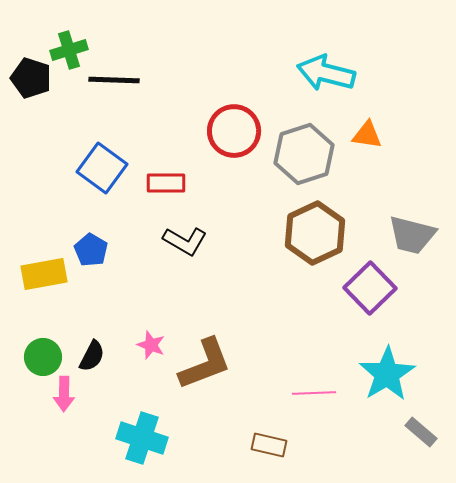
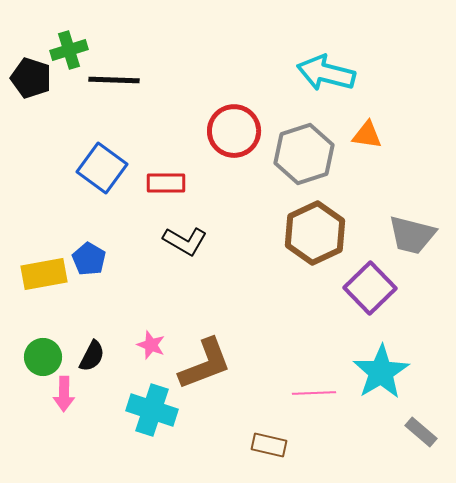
blue pentagon: moved 2 px left, 9 px down
cyan star: moved 6 px left, 2 px up
cyan cross: moved 10 px right, 28 px up
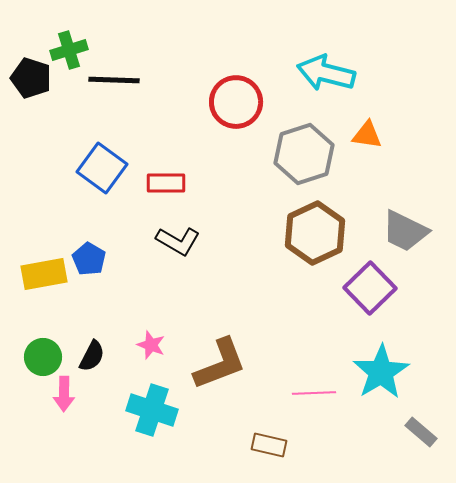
red circle: moved 2 px right, 29 px up
gray trapezoid: moved 7 px left, 4 px up; rotated 12 degrees clockwise
black L-shape: moved 7 px left
brown L-shape: moved 15 px right
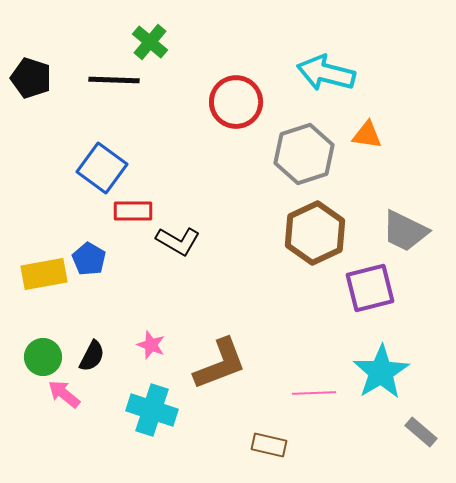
green cross: moved 81 px right, 8 px up; rotated 33 degrees counterclockwise
red rectangle: moved 33 px left, 28 px down
purple square: rotated 30 degrees clockwise
pink arrow: rotated 128 degrees clockwise
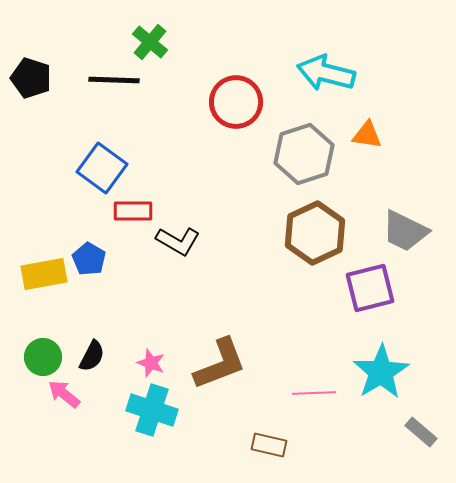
pink star: moved 18 px down
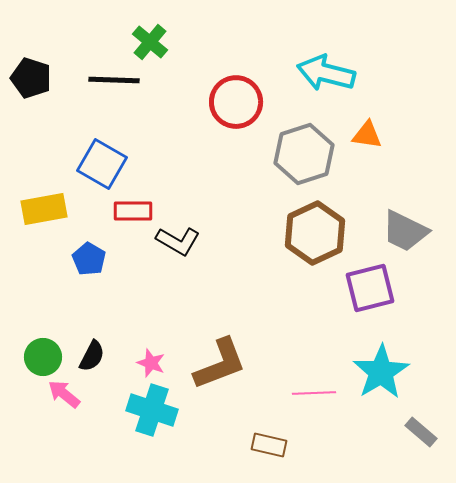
blue square: moved 4 px up; rotated 6 degrees counterclockwise
yellow rectangle: moved 65 px up
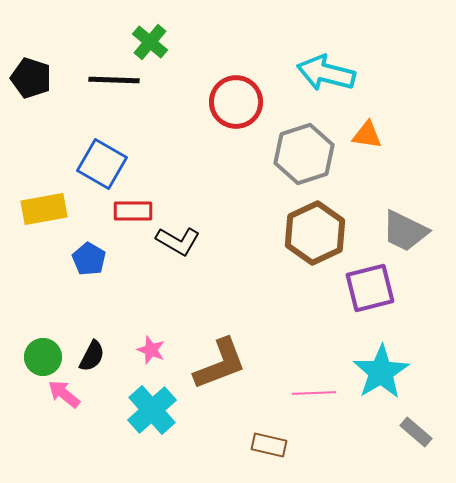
pink star: moved 13 px up
cyan cross: rotated 30 degrees clockwise
gray rectangle: moved 5 px left
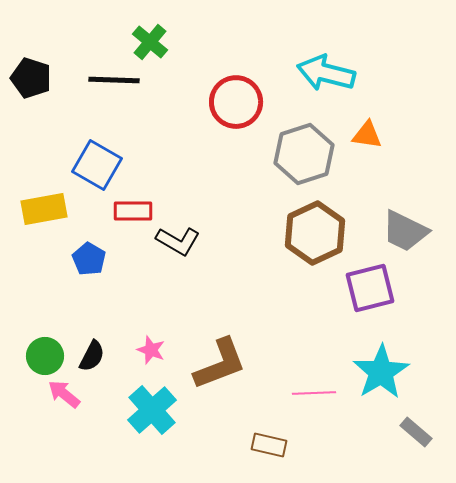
blue square: moved 5 px left, 1 px down
green circle: moved 2 px right, 1 px up
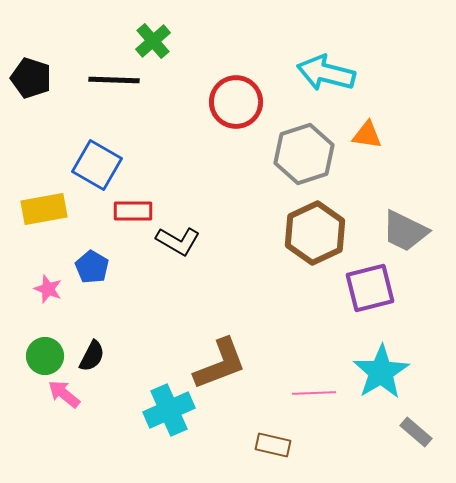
green cross: moved 3 px right, 1 px up; rotated 9 degrees clockwise
blue pentagon: moved 3 px right, 8 px down
pink star: moved 103 px left, 61 px up
cyan cross: moved 17 px right; rotated 18 degrees clockwise
brown rectangle: moved 4 px right
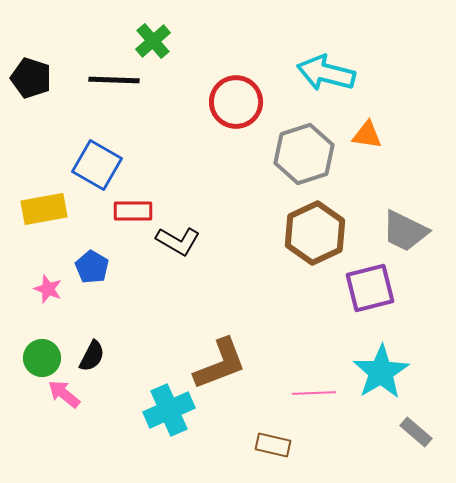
green circle: moved 3 px left, 2 px down
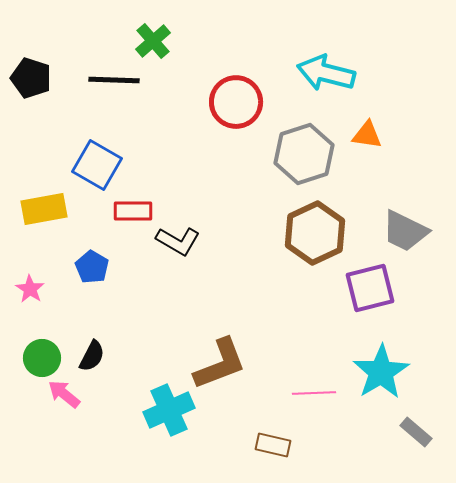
pink star: moved 18 px left; rotated 12 degrees clockwise
